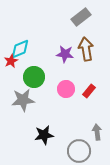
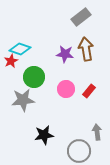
cyan diamond: rotated 40 degrees clockwise
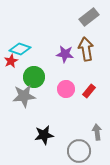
gray rectangle: moved 8 px right
gray star: moved 1 px right, 4 px up
